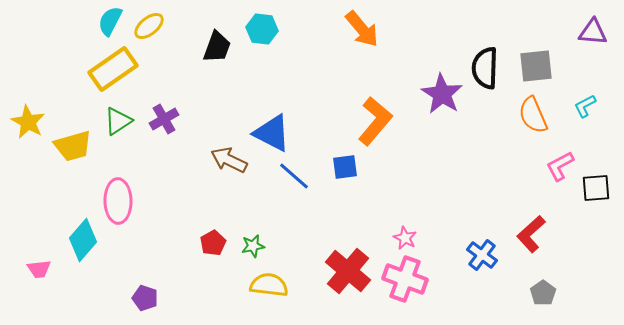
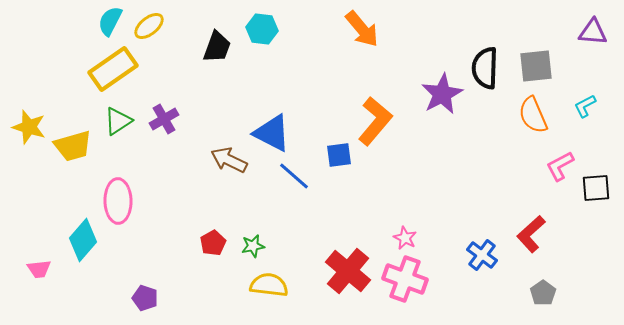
purple star: rotated 12 degrees clockwise
yellow star: moved 1 px right, 5 px down; rotated 12 degrees counterclockwise
blue square: moved 6 px left, 12 px up
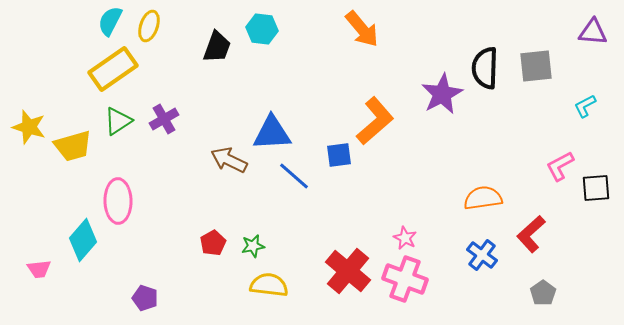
yellow ellipse: rotated 32 degrees counterclockwise
orange semicircle: moved 50 px left, 83 px down; rotated 105 degrees clockwise
orange L-shape: rotated 9 degrees clockwise
blue triangle: rotated 30 degrees counterclockwise
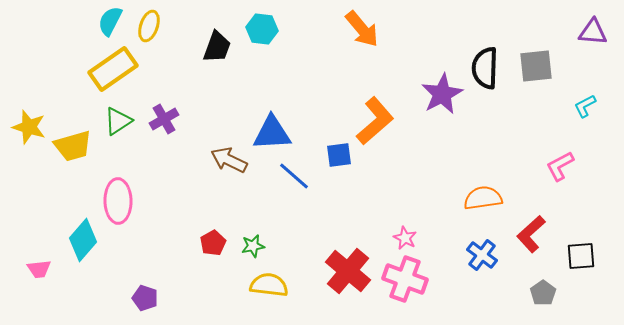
black square: moved 15 px left, 68 px down
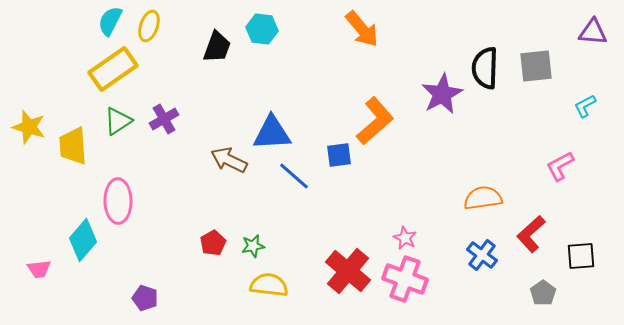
yellow trapezoid: rotated 102 degrees clockwise
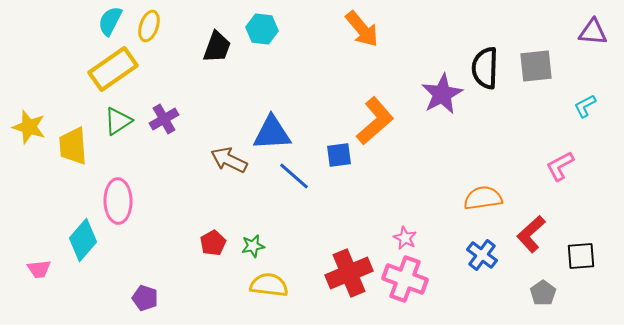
red cross: moved 1 px right, 2 px down; rotated 27 degrees clockwise
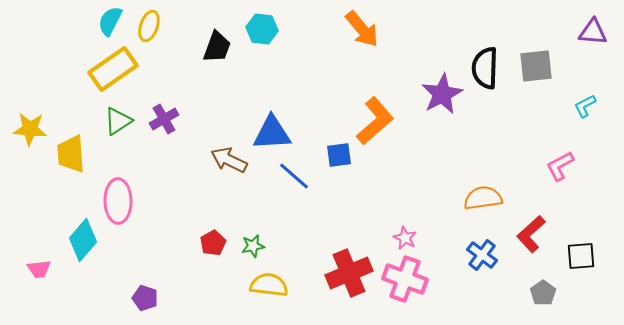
yellow star: moved 1 px right, 2 px down; rotated 12 degrees counterclockwise
yellow trapezoid: moved 2 px left, 8 px down
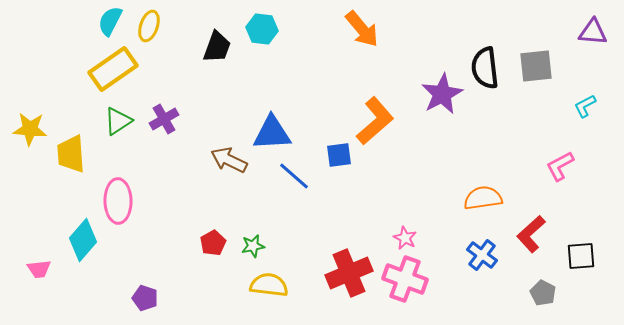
black semicircle: rotated 9 degrees counterclockwise
gray pentagon: rotated 10 degrees counterclockwise
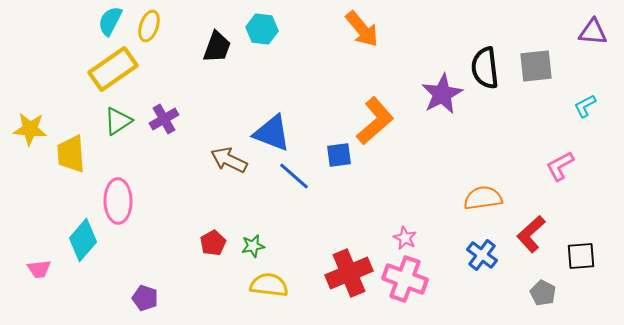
blue triangle: rotated 24 degrees clockwise
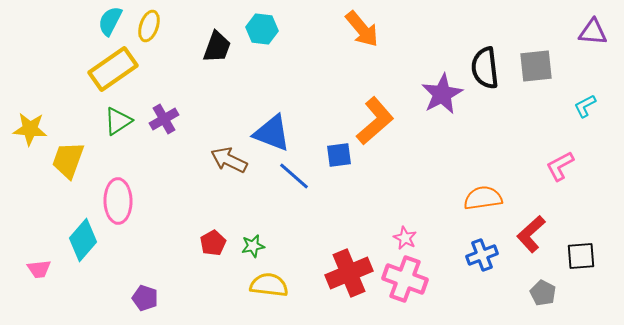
yellow trapezoid: moved 3 px left, 6 px down; rotated 24 degrees clockwise
blue cross: rotated 32 degrees clockwise
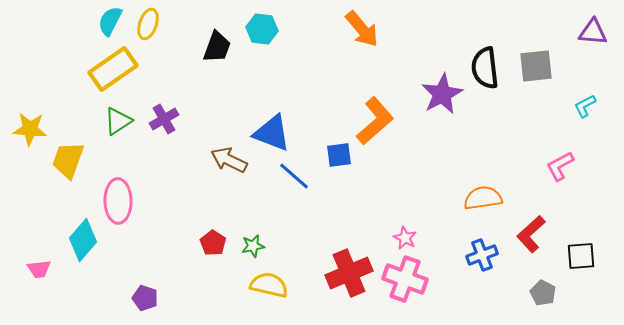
yellow ellipse: moved 1 px left, 2 px up
red pentagon: rotated 10 degrees counterclockwise
yellow semicircle: rotated 6 degrees clockwise
